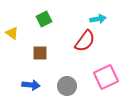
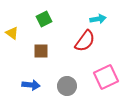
brown square: moved 1 px right, 2 px up
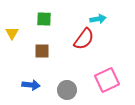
green square: rotated 28 degrees clockwise
yellow triangle: rotated 24 degrees clockwise
red semicircle: moved 1 px left, 2 px up
brown square: moved 1 px right
pink square: moved 1 px right, 3 px down
gray circle: moved 4 px down
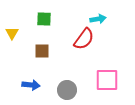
pink square: rotated 25 degrees clockwise
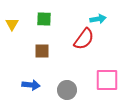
yellow triangle: moved 9 px up
